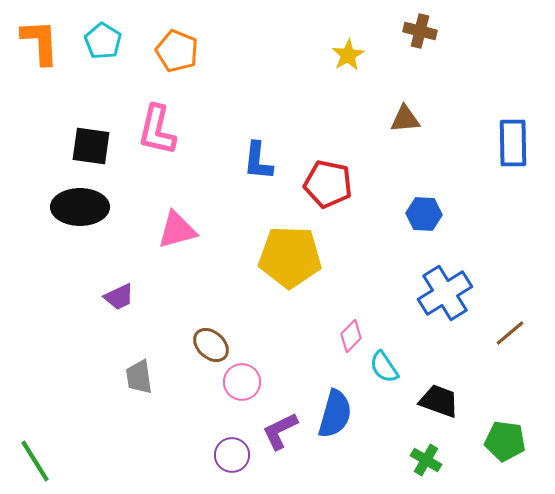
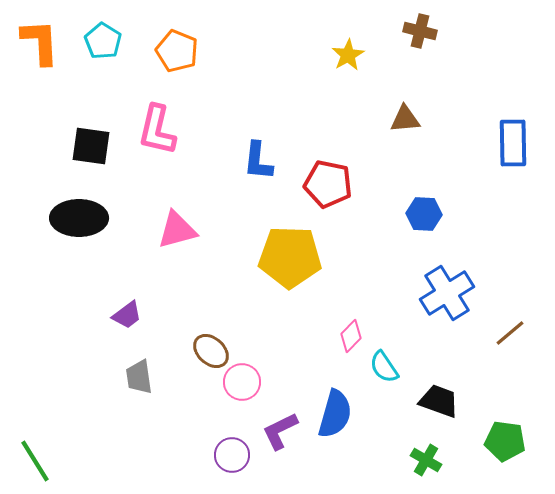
black ellipse: moved 1 px left, 11 px down
blue cross: moved 2 px right
purple trapezoid: moved 8 px right, 18 px down; rotated 12 degrees counterclockwise
brown ellipse: moved 6 px down
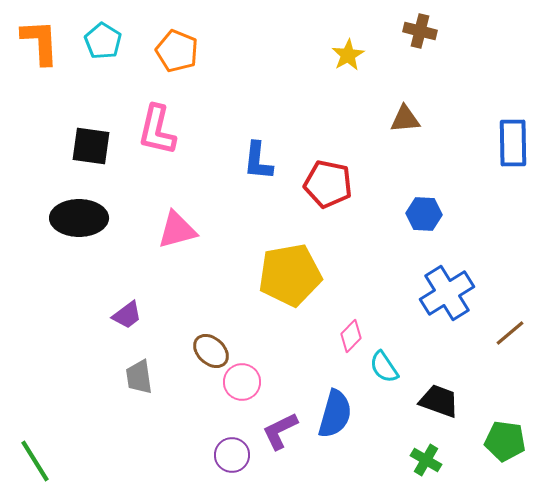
yellow pentagon: moved 18 px down; rotated 12 degrees counterclockwise
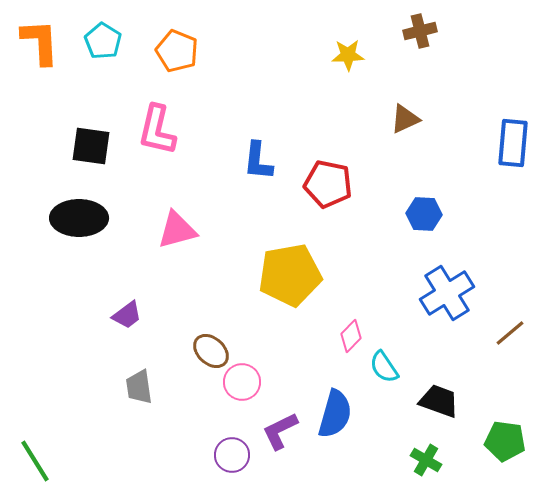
brown cross: rotated 28 degrees counterclockwise
yellow star: rotated 28 degrees clockwise
brown triangle: rotated 20 degrees counterclockwise
blue rectangle: rotated 6 degrees clockwise
gray trapezoid: moved 10 px down
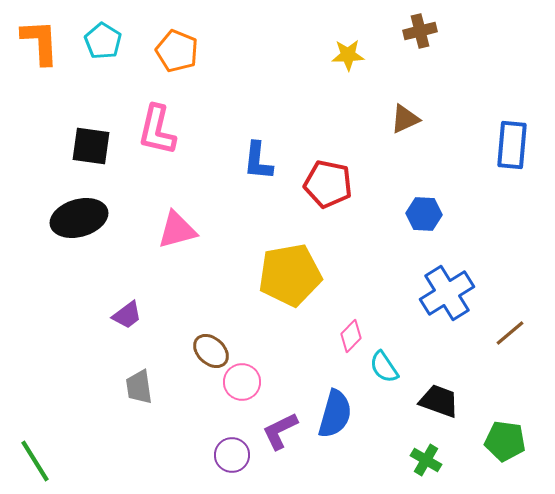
blue rectangle: moved 1 px left, 2 px down
black ellipse: rotated 16 degrees counterclockwise
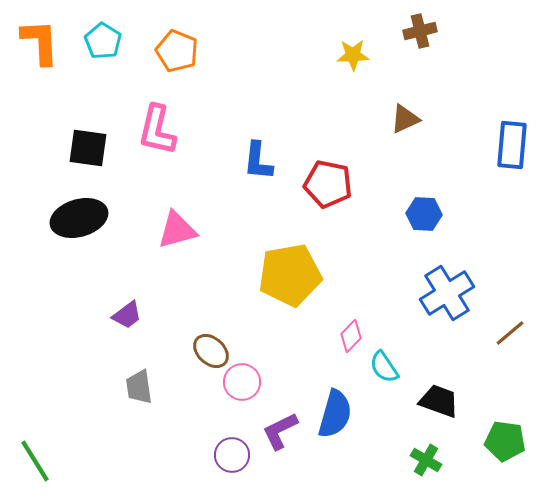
yellow star: moved 5 px right
black square: moved 3 px left, 2 px down
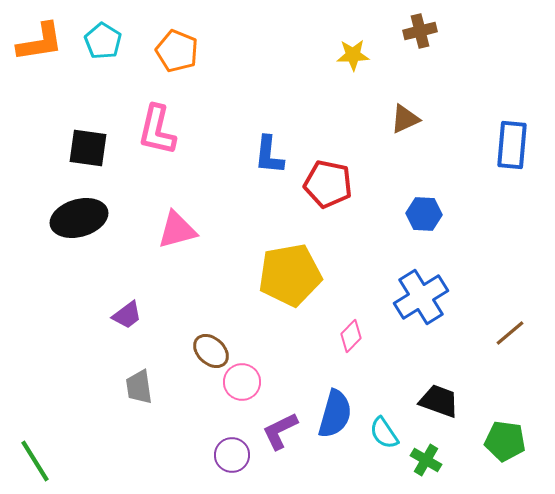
orange L-shape: rotated 84 degrees clockwise
blue L-shape: moved 11 px right, 6 px up
blue cross: moved 26 px left, 4 px down
cyan semicircle: moved 66 px down
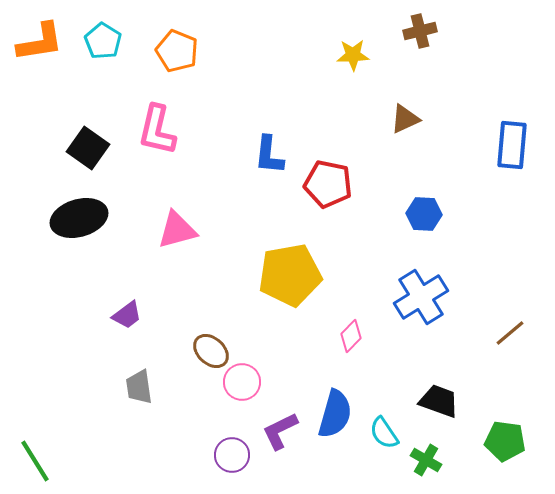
black square: rotated 27 degrees clockwise
